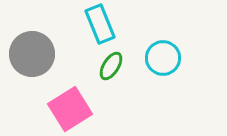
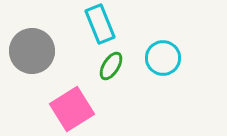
gray circle: moved 3 px up
pink square: moved 2 px right
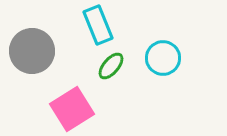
cyan rectangle: moved 2 px left, 1 px down
green ellipse: rotated 8 degrees clockwise
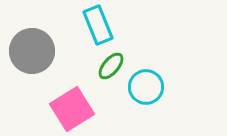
cyan circle: moved 17 px left, 29 px down
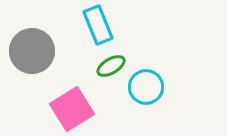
green ellipse: rotated 20 degrees clockwise
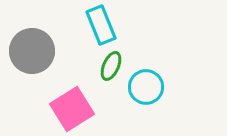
cyan rectangle: moved 3 px right
green ellipse: rotated 36 degrees counterclockwise
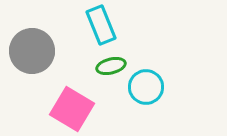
green ellipse: rotated 52 degrees clockwise
pink square: rotated 27 degrees counterclockwise
